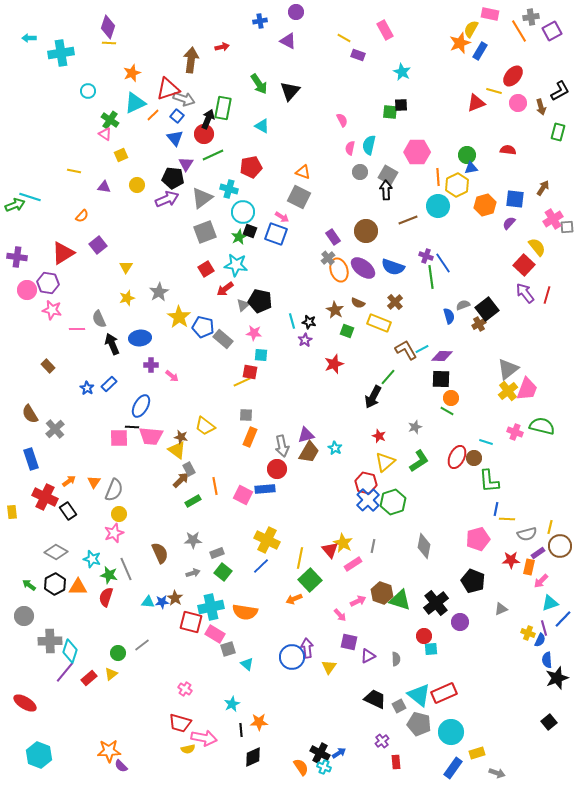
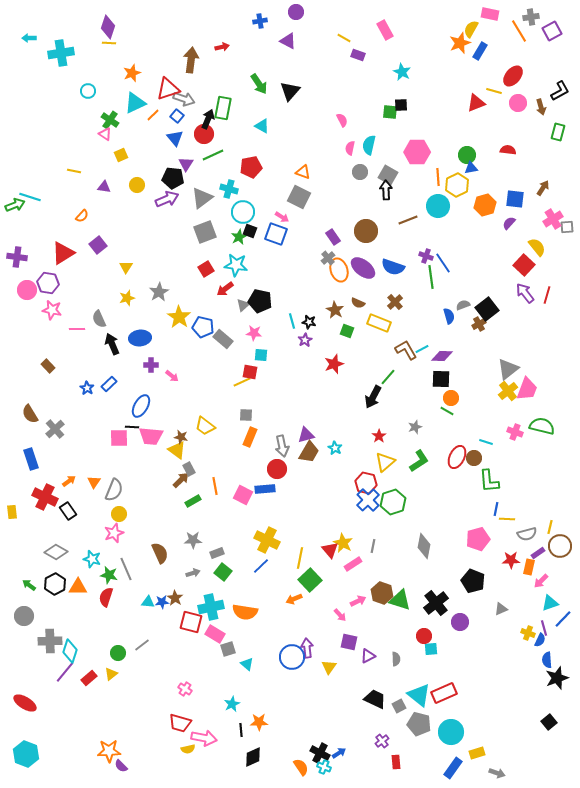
red star at (379, 436): rotated 16 degrees clockwise
cyan hexagon at (39, 755): moved 13 px left, 1 px up
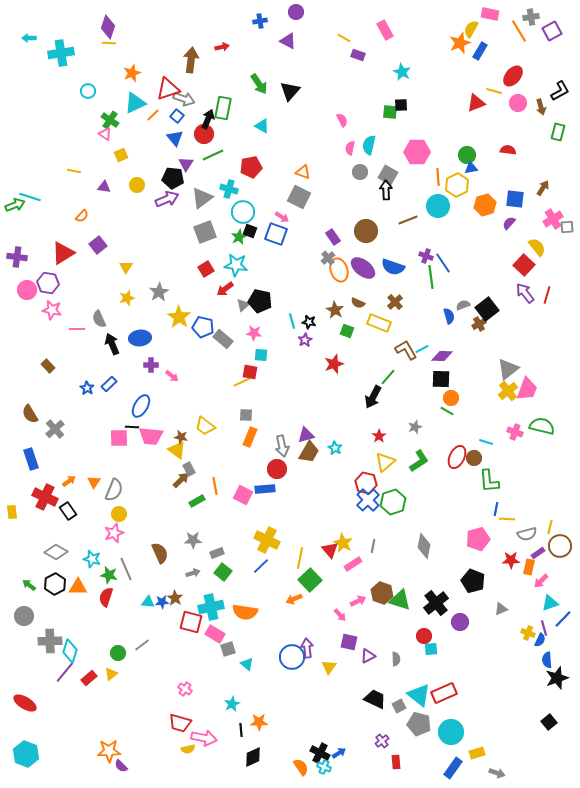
green rectangle at (193, 501): moved 4 px right
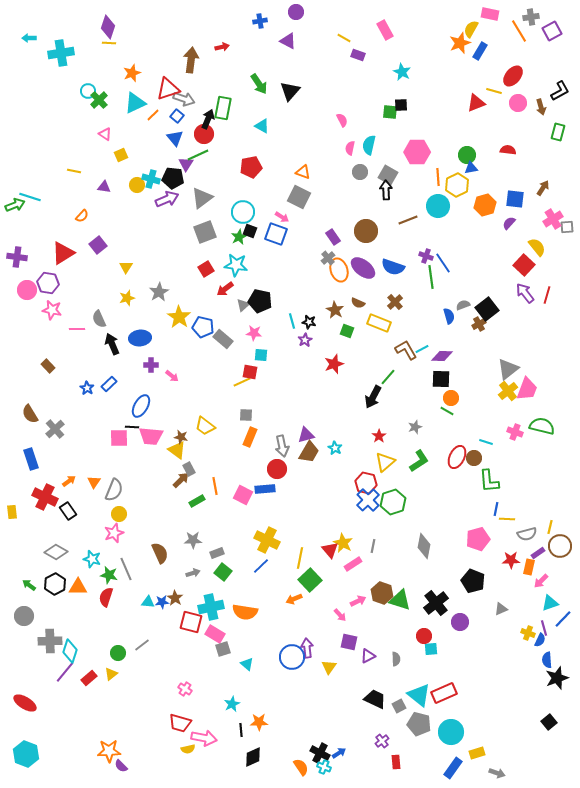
green cross at (110, 120): moved 11 px left, 20 px up; rotated 12 degrees clockwise
green line at (213, 155): moved 15 px left
cyan cross at (229, 189): moved 78 px left, 10 px up
gray square at (228, 649): moved 5 px left
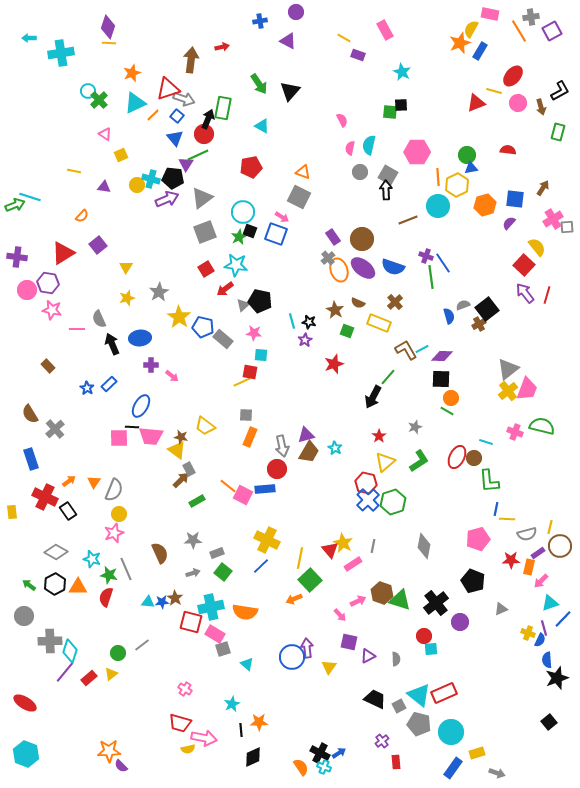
brown circle at (366, 231): moved 4 px left, 8 px down
orange line at (215, 486): moved 13 px right; rotated 42 degrees counterclockwise
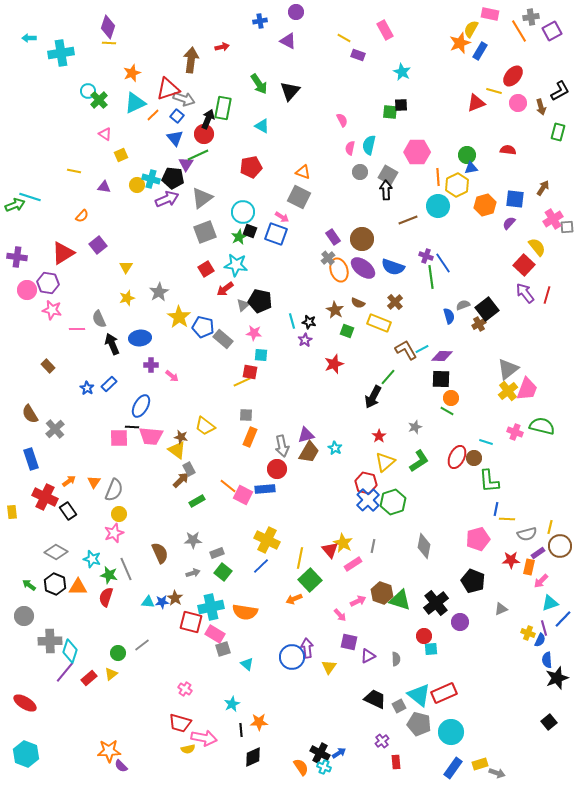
black hexagon at (55, 584): rotated 10 degrees counterclockwise
yellow rectangle at (477, 753): moved 3 px right, 11 px down
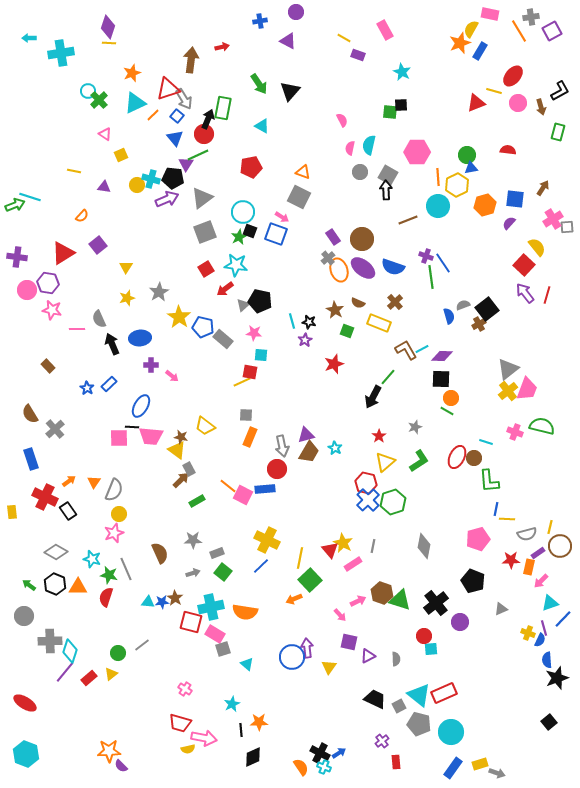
gray arrow at (184, 99): rotated 40 degrees clockwise
